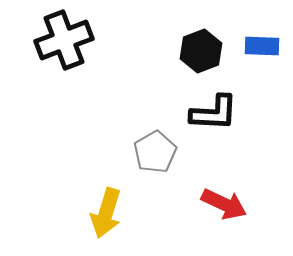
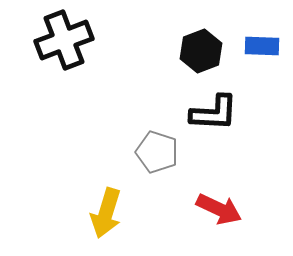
gray pentagon: moved 2 px right; rotated 24 degrees counterclockwise
red arrow: moved 5 px left, 5 px down
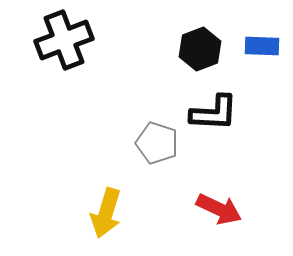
black hexagon: moved 1 px left, 2 px up
gray pentagon: moved 9 px up
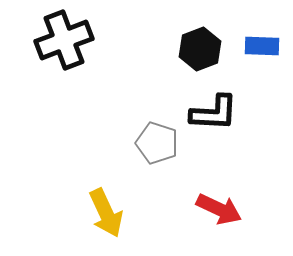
yellow arrow: rotated 42 degrees counterclockwise
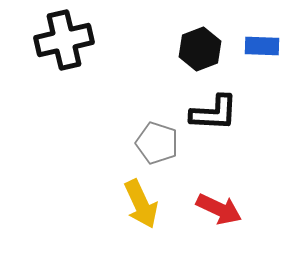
black cross: rotated 8 degrees clockwise
yellow arrow: moved 35 px right, 9 px up
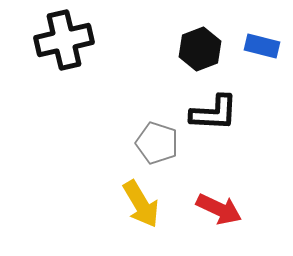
blue rectangle: rotated 12 degrees clockwise
yellow arrow: rotated 6 degrees counterclockwise
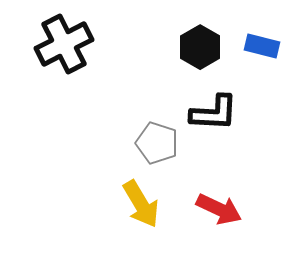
black cross: moved 4 px down; rotated 14 degrees counterclockwise
black hexagon: moved 2 px up; rotated 9 degrees counterclockwise
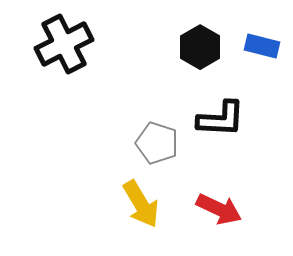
black L-shape: moved 7 px right, 6 px down
